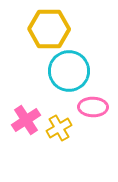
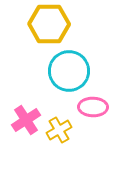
yellow hexagon: moved 5 px up
yellow cross: moved 2 px down
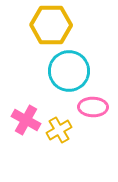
yellow hexagon: moved 2 px right, 1 px down
pink cross: rotated 28 degrees counterclockwise
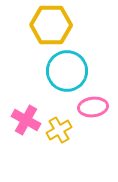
cyan circle: moved 2 px left
pink ellipse: rotated 8 degrees counterclockwise
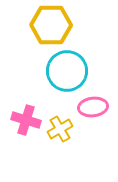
pink cross: rotated 12 degrees counterclockwise
yellow cross: moved 1 px right, 1 px up
